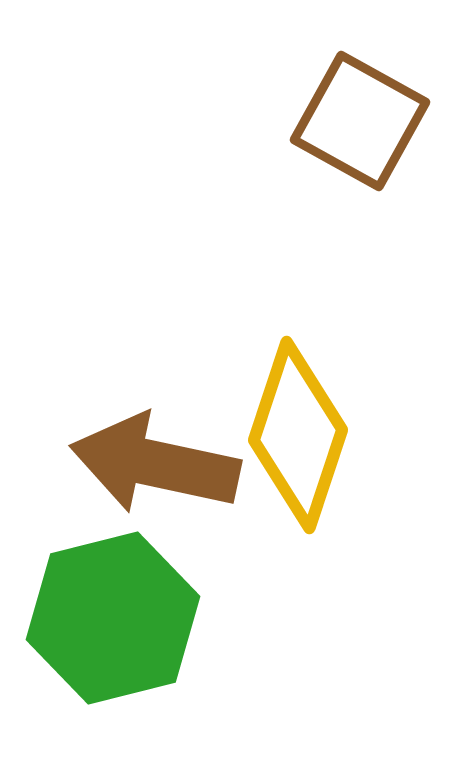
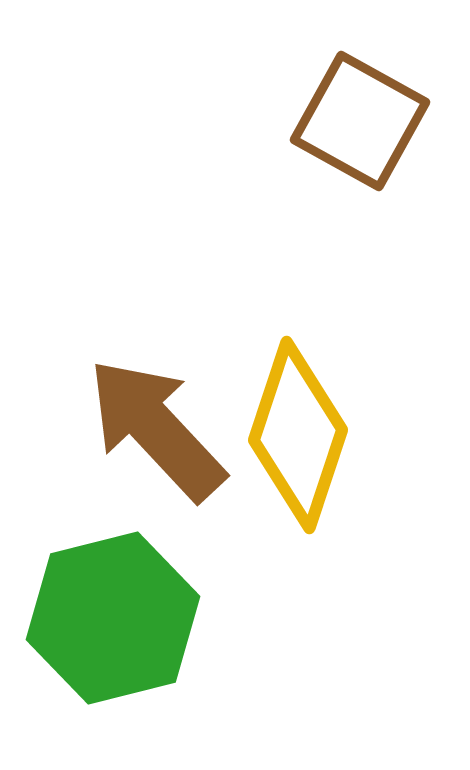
brown arrow: moved 1 px right, 35 px up; rotated 35 degrees clockwise
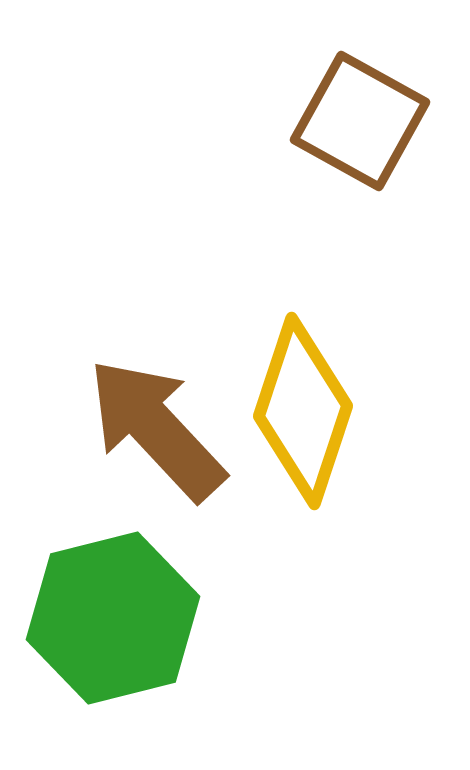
yellow diamond: moved 5 px right, 24 px up
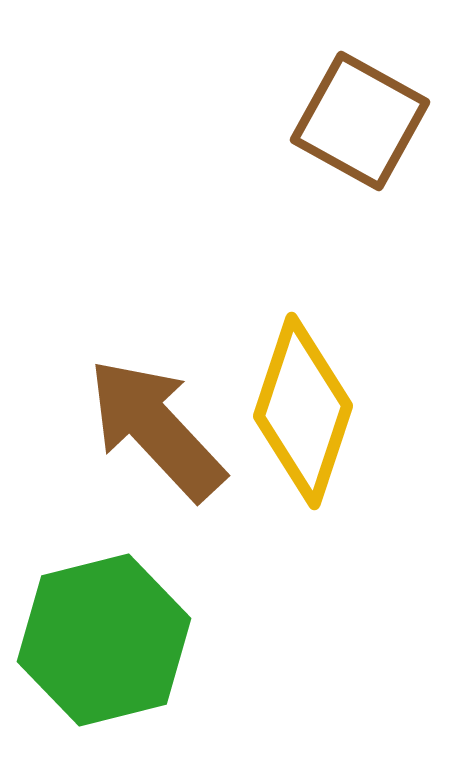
green hexagon: moved 9 px left, 22 px down
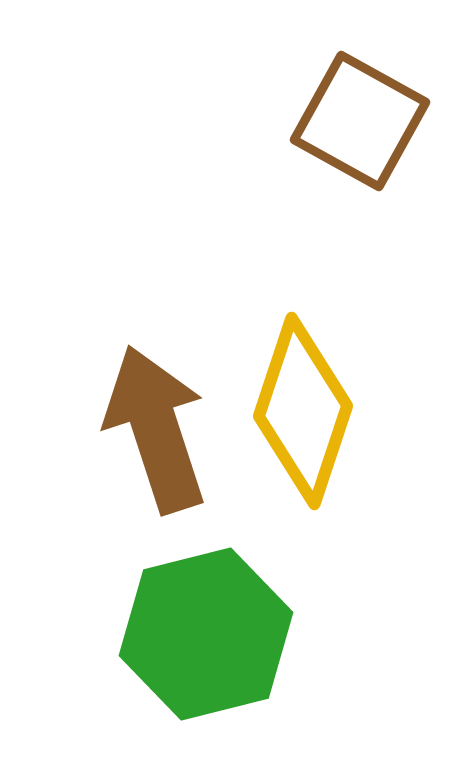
brown arrow: rotated 25 degrees clockwise
green hexagon: moved 102 px right, 6 px up
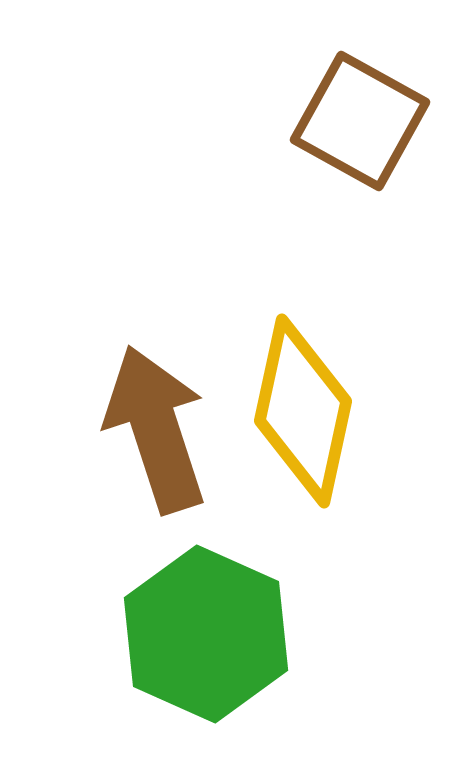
yellow diamond: rotated 6 degrees counterclockwise
green hexagon: rotated 22 degrees counterclockwise
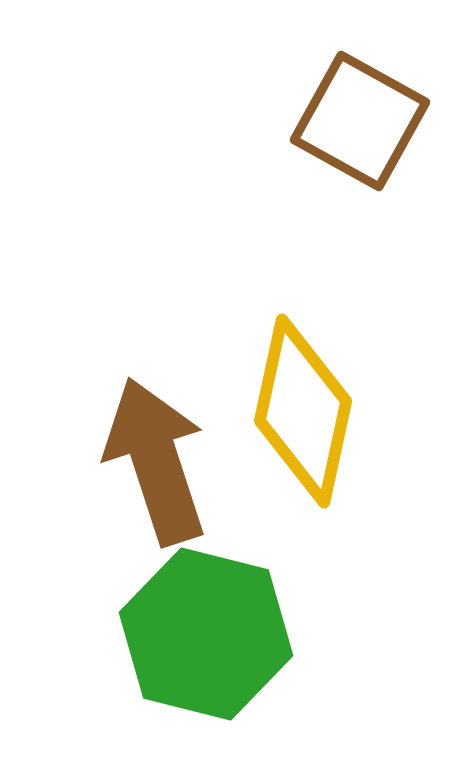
brown arrow: moved 32 px down
green hexagon: rotated 10 degrees counterclockwise
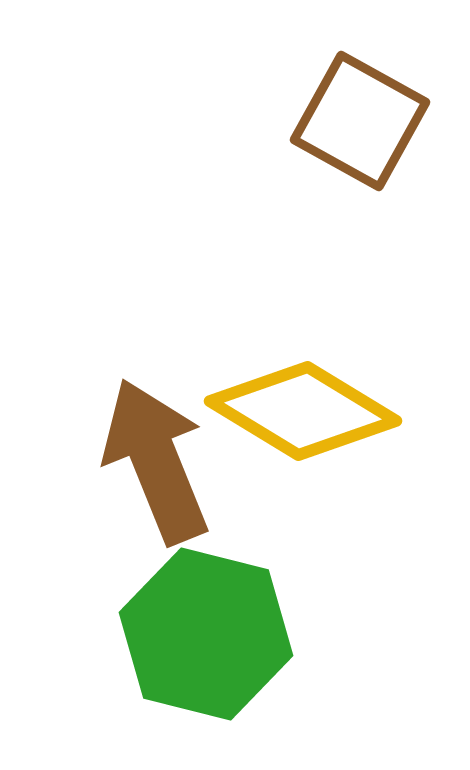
yellow diamond: rotated 71 degrees counterclockwise
brown arrow: rotated 4 degrees counterclockwise
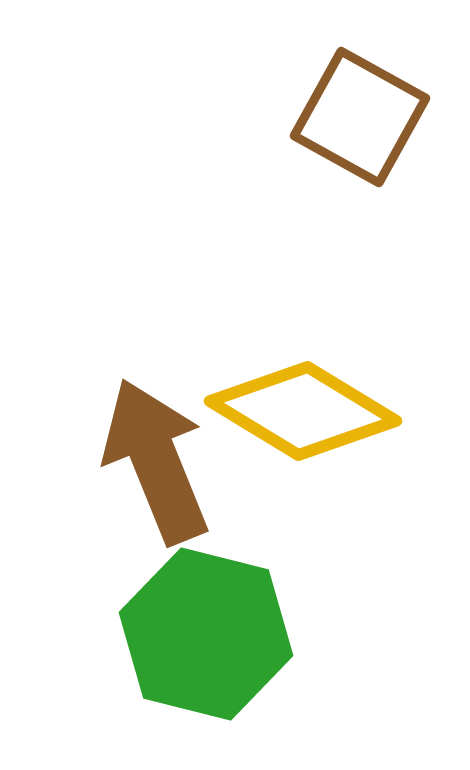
brown square: moved 4 px up
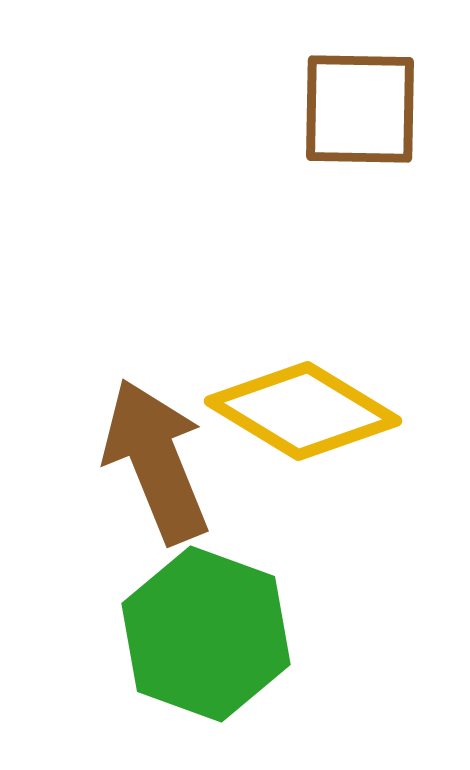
brown square: moved 8 px up; rotated 28 degrees counterclockwise
green hexagon: rotated 6 degrees clockwise
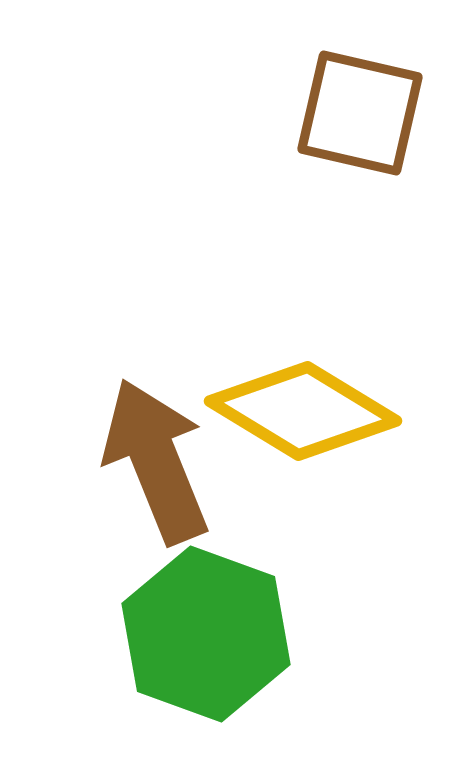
brown square: moved 4 px down; rotated 12 degrees clockwise
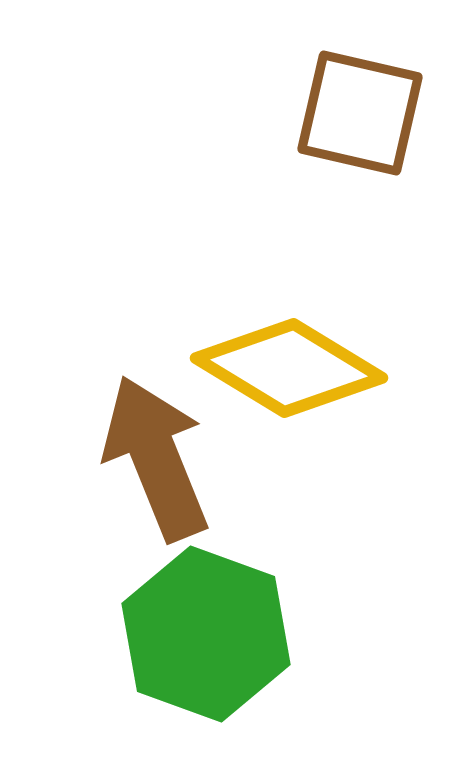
yellow diamond: moved 14 px left, 43 px up
brown arrow: moved 3 px up
